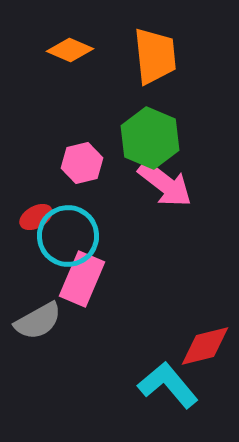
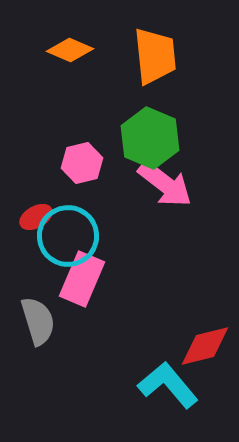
gray semicircle: rotated 78 degrees counterclockwise
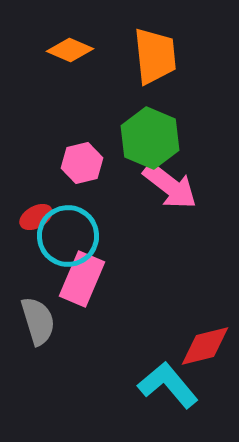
pink arrow: moved 5 px right, 2 px down
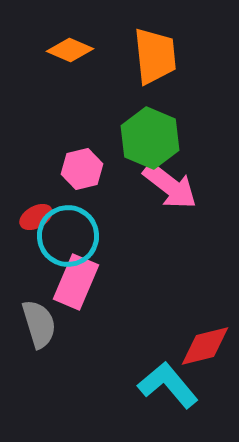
pink hexagon: moved 6 px down
pink rectangle: moved 6 px left, 3 px down
gray semicircle: moved 1 px right, 3 px down
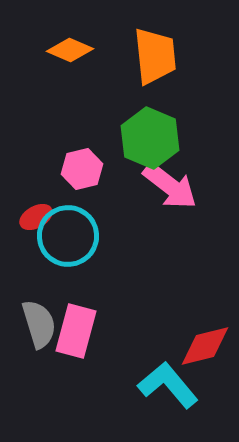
pink rectangle: moved 49 px down; rotated 8 degrees counterclockwise
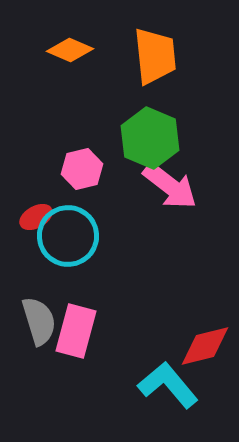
gray semicircle: moved 3 px up
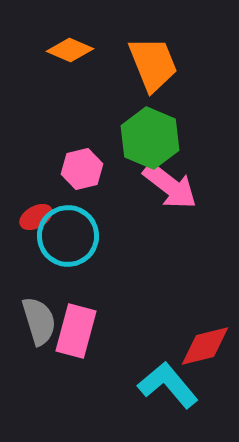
orange trapezoid: moved 2 px left, 8 px down; rotated 16 degrees counterclockwise
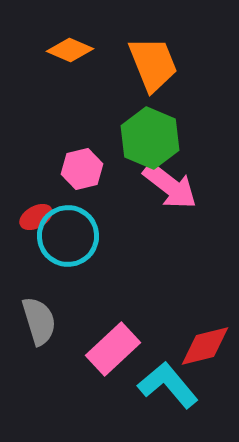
pink rectangle: moved 37 px right, 18 px down; rotated 32 degrees clockwise
